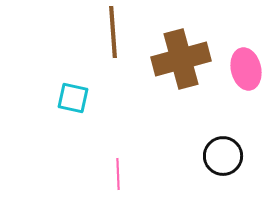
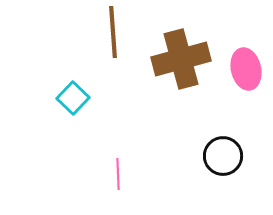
cyan square: rotated 32 degrees clockwise
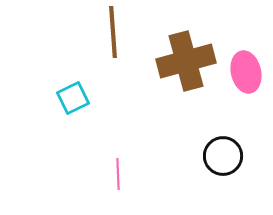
brown cross: moved 5 px right, 2 px down
pink ellipse: moved 3 px down
cyan square: rotated 20 degrees clockwise
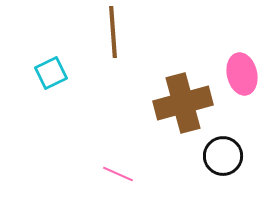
brown cross: moved 3 px left, 42 px down
pink ellipse: moved 4 px left, 2 px down
cyan square: moved 22 px left, 25 px up
pink line: rotated 64 degrees counterclockwise
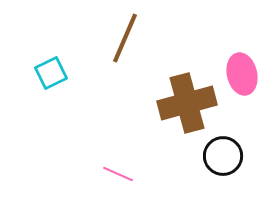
brown line: moved 12 px right, 6 px down; rotated 27 degrees clockwise
brown cross: moved 4 px right
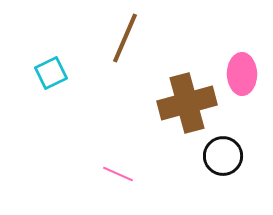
pink ellipse: rotated 12 degrees clockwise
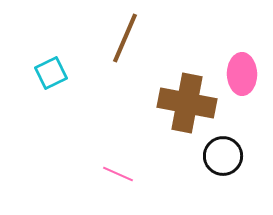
brown cross: rotated 26 degrees clockwise
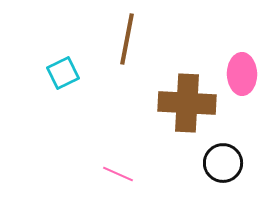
brown line: moved 2 px right, 1 px down; rotated 12 degrees counterclockwise
cyan square: moved 12 px right
brown cross: rotated 8 degrees counterclockwise
black circle: moved 7 px down
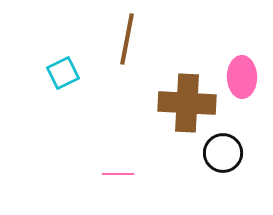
pink ellipse: moved 3 px down
black circle: moved 10 px up
pink line: rotated 24 degrees counterclockwise
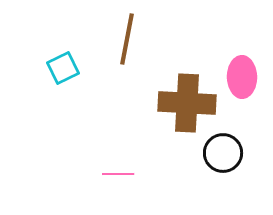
cyan square: moved 5 px up
